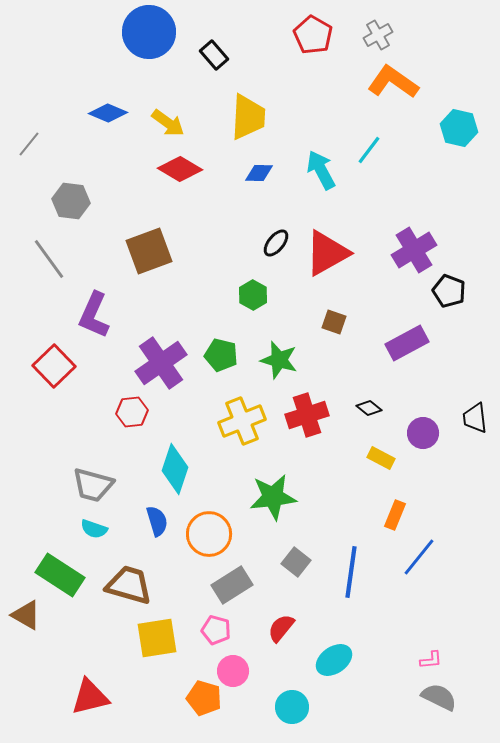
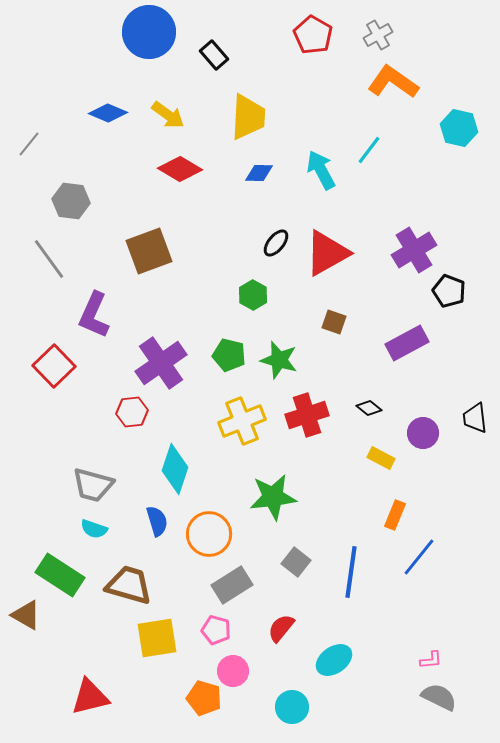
yellow arrow at (168, 123): moved 8 px up
green pentagon at (221, 355): moved 8 px right
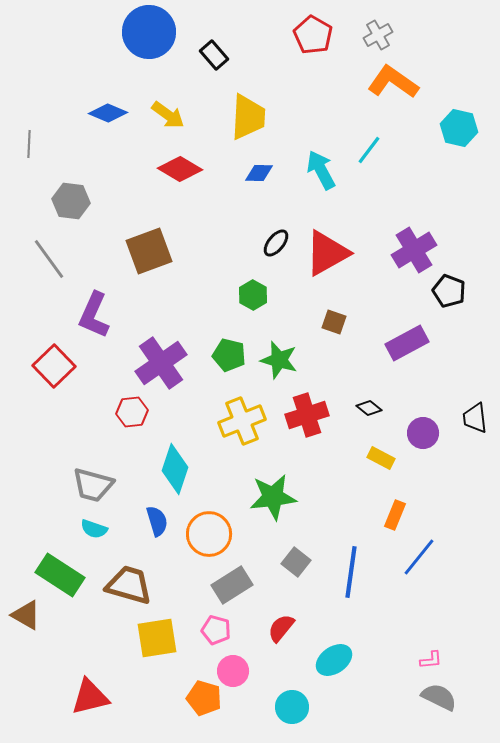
gray line at (29, 144): rotated 36 degrees counterclockwise
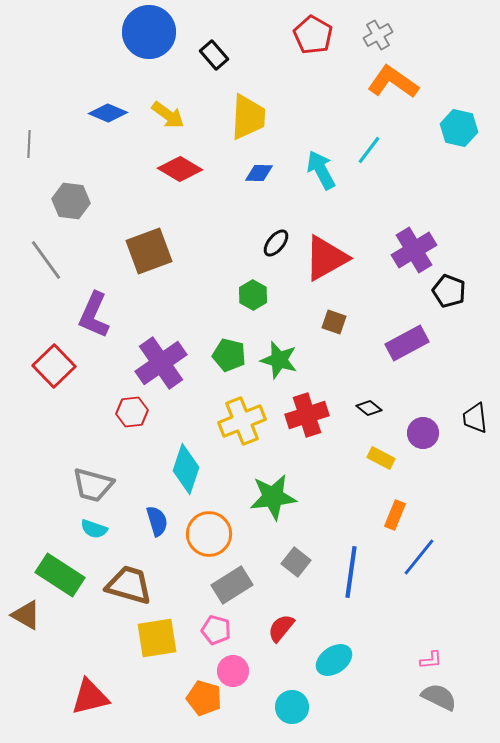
red triangle at (327, 253): moved 1 px left, 5 px down
gray line at (49, 259): moved 3 px left, 1 px down
cyan diamond at (175, 469): moved 11 px right
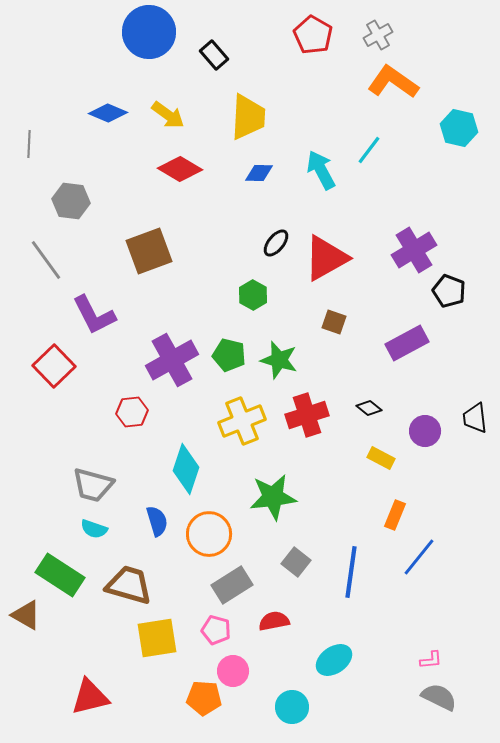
purple L-shape at (94, 315): rotated 51 degrees counterclockwise
purple cross at (161, 363): moved 11 px right, 3 px up; rotated 6 degrees clockwise
purple circle at (423, 433): moved 2 px right, 2 px up
red semicircle at (281, 628): moved 7 px left, 7 px up; rotated 40 degrees clockwise
orange pentagon at (204, 698): rotated 12 degrees counterclockwise
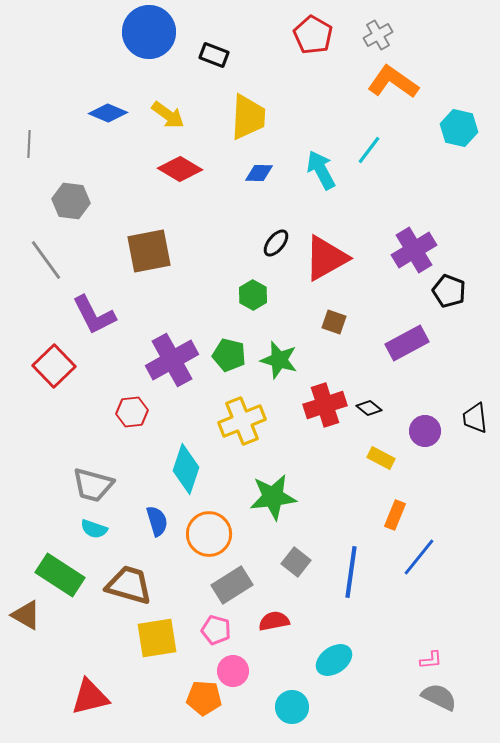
black rectangle at (214, 55): rotated 28 degrees counterclockwise
brown square at (149, 251): rotated 9 degrees clockwise
red cross at (307, 415): moved 18 px right, 10 px up
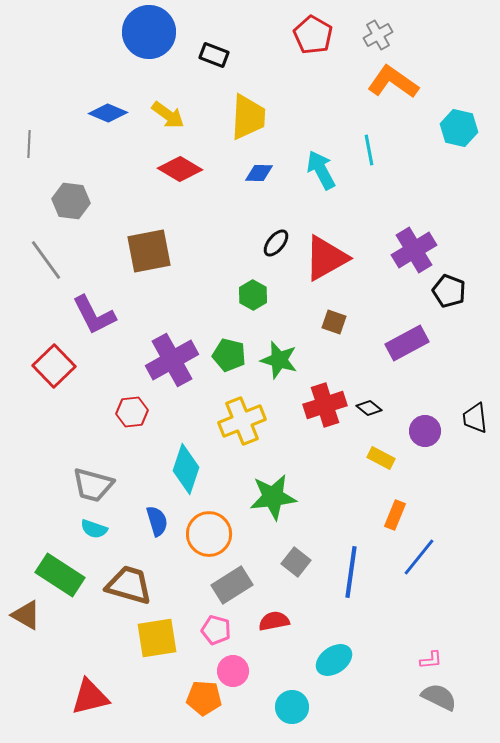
cyan line at (369, 150): rotated 48 degrees counterclockwise
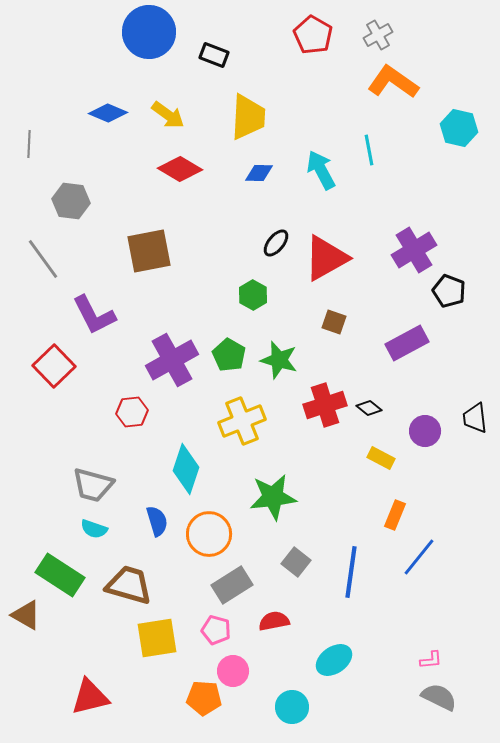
gray line at (46, 260): moved 3 px left, 1 px up
green pentagon at (229, 355): rotated 16 degrees clockwise
